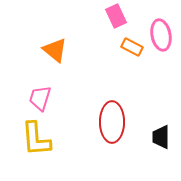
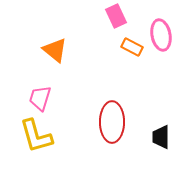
yellow L-shape: moved 3 px up; rotated 12 degrees counterclockwise
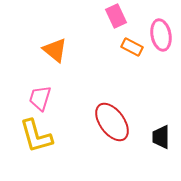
red ellipse: rotated 36 degrees counterclockwise
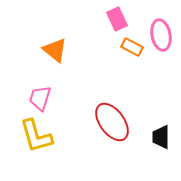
pink rectangle: moved 1 px right, 3 px down
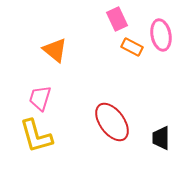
black trapezoid: moved 1 px down
